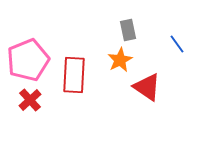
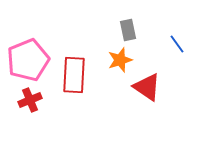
orange star: rotated 10 degrees clockwise
red cross: rotated 20 degrees clockwise
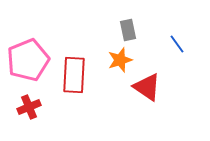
red cross: moved 1 px left, 7 px down
